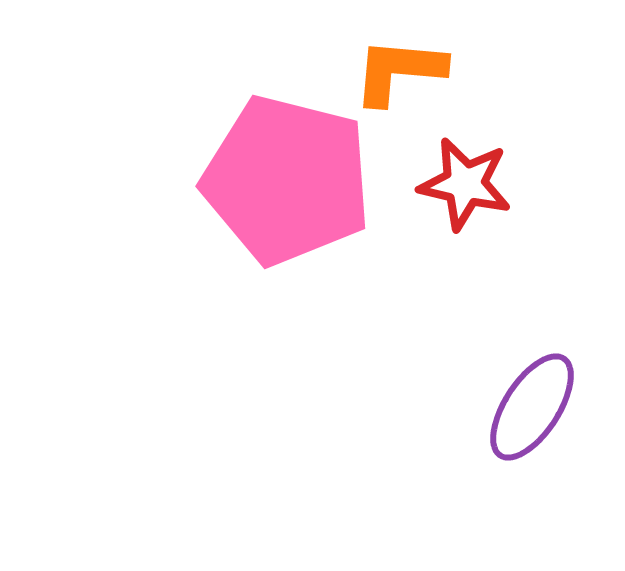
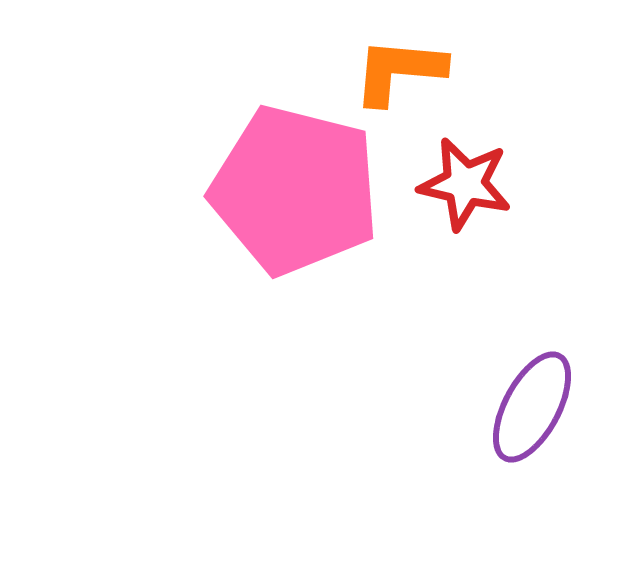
pink pentagon: moved 8 px right, 10 px down
purple ellipse: rotated 5 degrees counterclockwise
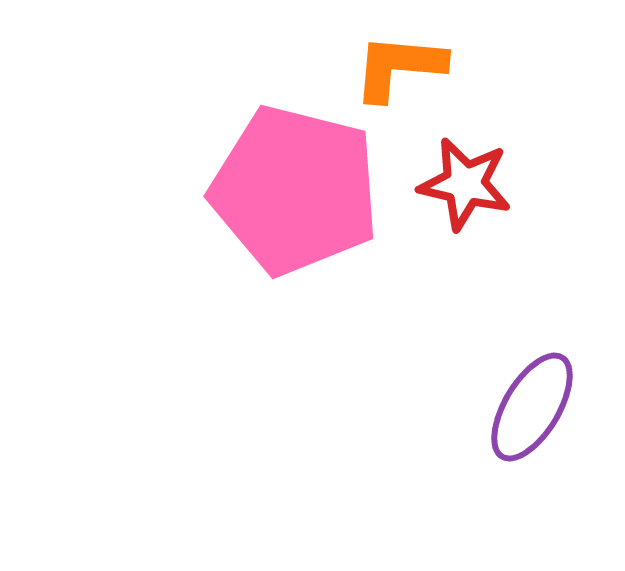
orange L-shape: moved 4 px up
purple ellipse: rotated 3 degrees clockwise
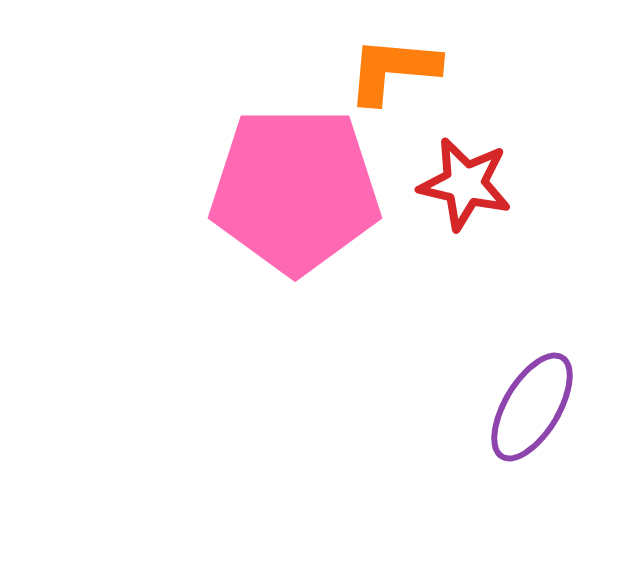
orange L-shape: moved 6 px left, 3 px down
pink pentagon: rotated 14 degrees counterclockwise
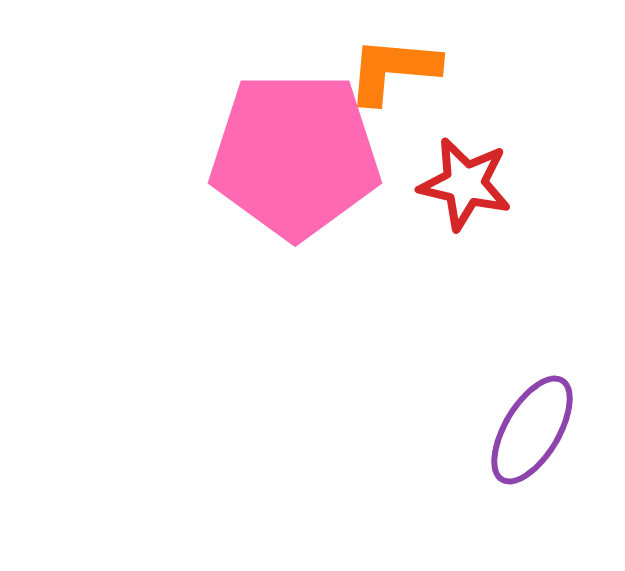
pink pentagon: moved 35 px up
purple ellipse: moved 23 px down
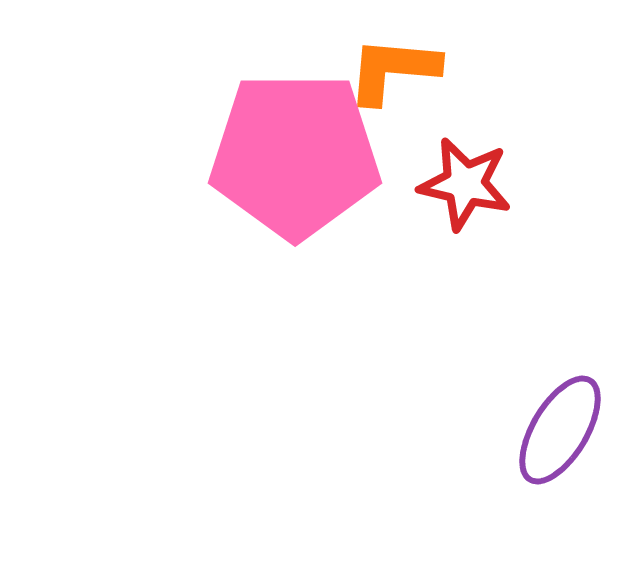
purple ellipse: moved 28 px right
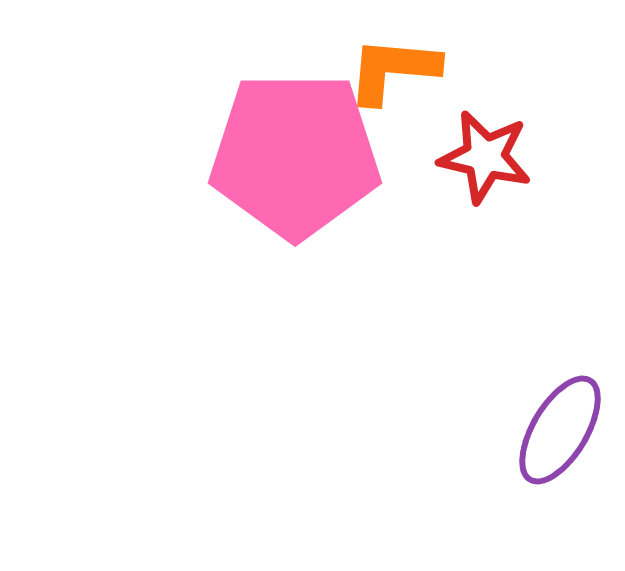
red star: moved 20 px right, 27 px up
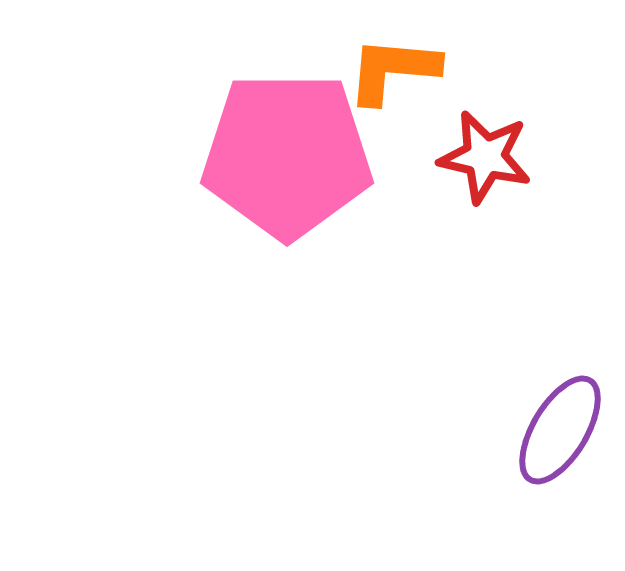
pink pentagon: moved 8 px left
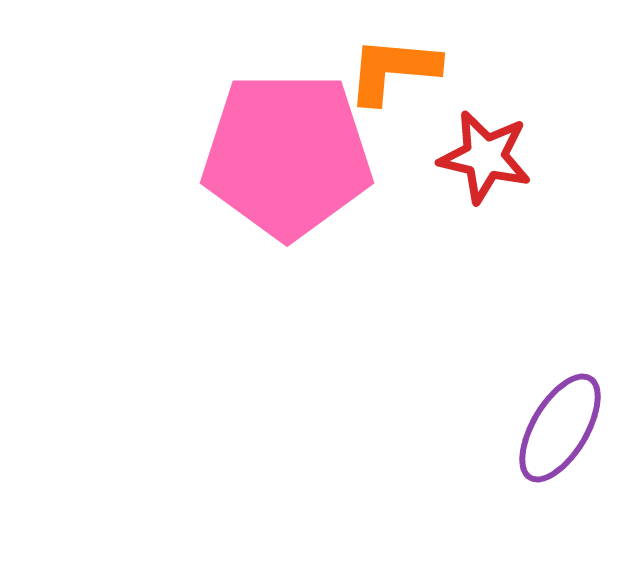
purple ellipse: moved 2 px up
